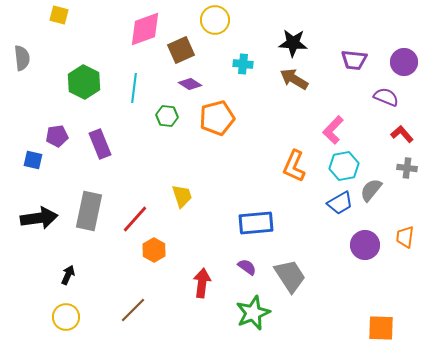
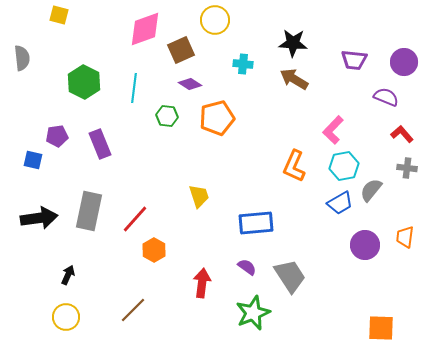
yellow trapezoid at (182, 196): moved 17 px right
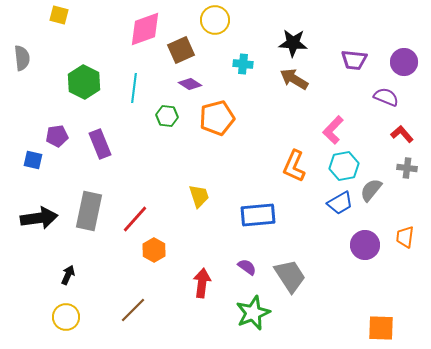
blue rectangle at (256, 223): moved 2 px right, 8 px up
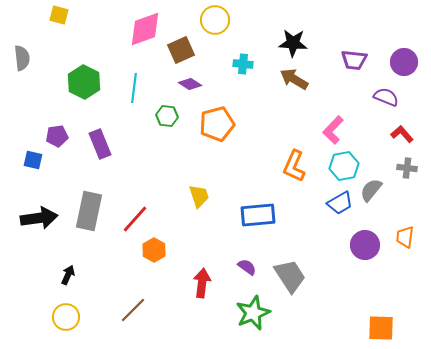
orange pentagon at (217, 118): moved 6 px down
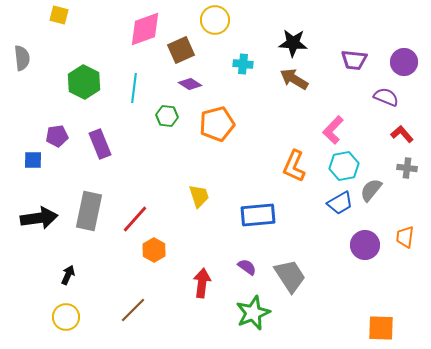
blue square at (33, 160): rotated 12 degrees counterclockwise
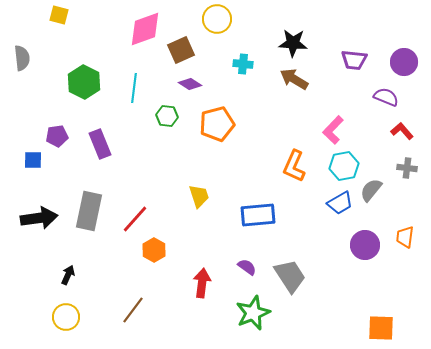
yellow circle at (215, 20): moved 2 px right, 1 px up
red L-shape at (402, 134): moved 3 px up
brown line at (133, 310): rotated 8 degrees counterclockwise
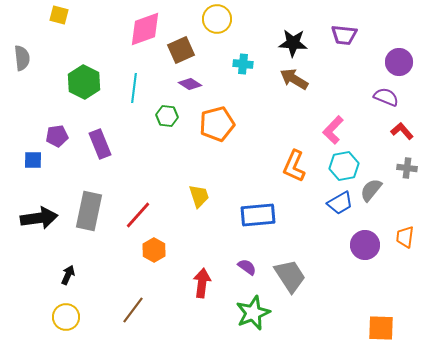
purple trapezoid at (354, 60): moved 10 px left, 25 px up
purple circle at (404, 62): moved 5 px left
red line at (135, 219): moved 3 px right, 4 px up
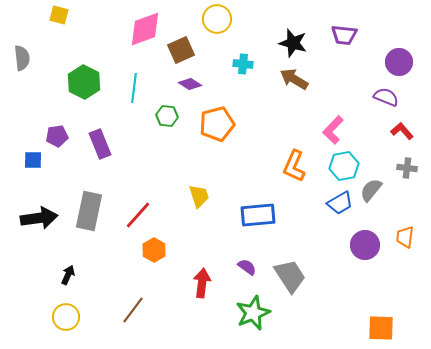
black star at (293, 43): rotated 12 degrees clockwise
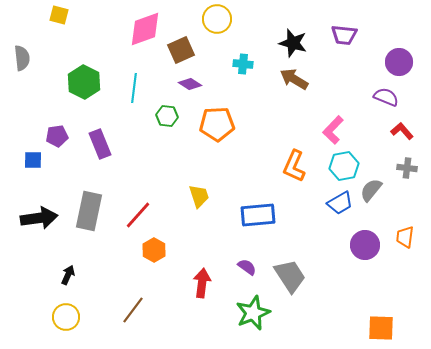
orange pentagon at (217, 124): rotated 12 degrees clockwise
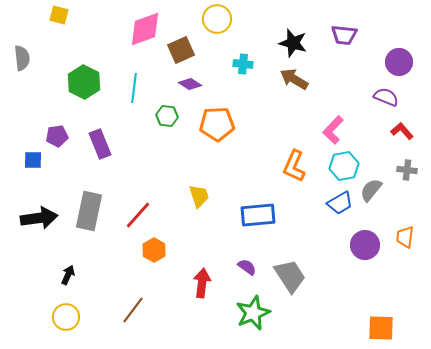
gray cross at (407, 168): moved 2 px down
